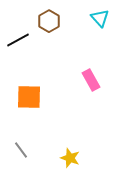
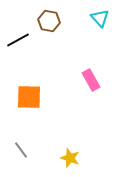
brown hexagon: rotated 20 degrees counterclockwise
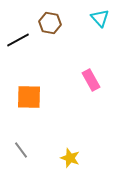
brown hexagon: moved 1 px right, 2 px down
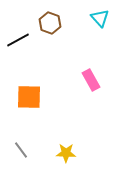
brown hexagon: rotated 10 degrees clockwise
yellow star: moved 4 px left, 5 px up; rotated 18 degrees counterclockwise
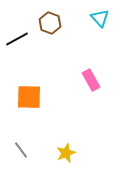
black line: moved 1 px left, 1 px up
yellow star: rotated 24 degrees counterclockwise
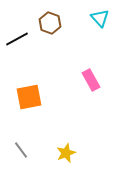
orange square: rotated 12 degrees counterclockwise
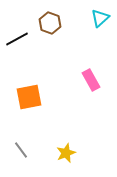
cyan triangle: rotated 30 degrees clockwise
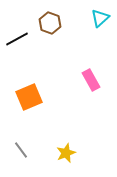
orange square: rotated 12 degrees counterclockwise
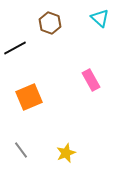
cyan triangle: rotated 36 degrees counterclockwise
black line: moved 2 px left, 9 px down
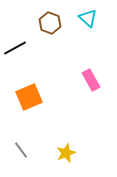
cyan triangle: moved 12 px left
